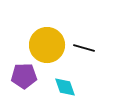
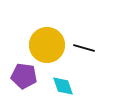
purple pentagon: rotated 10 degrees clockwise
cyan diamond: moved 2 px left, 1 px up
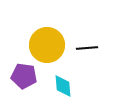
black line: moved 3 px right; rotated 20 degrees counterclockwise
cyan diamond: rotated 15 degrees clockwise
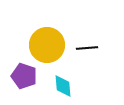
purple pentagon: rotated 10 degrees clockwise
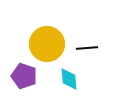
yellow circle: moved 1 px up
cyan diamond: moved 6 px right, 7 px up
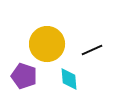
black line: moved 5 px right, 2 px down; rotated 20 degrees counterclockwise
